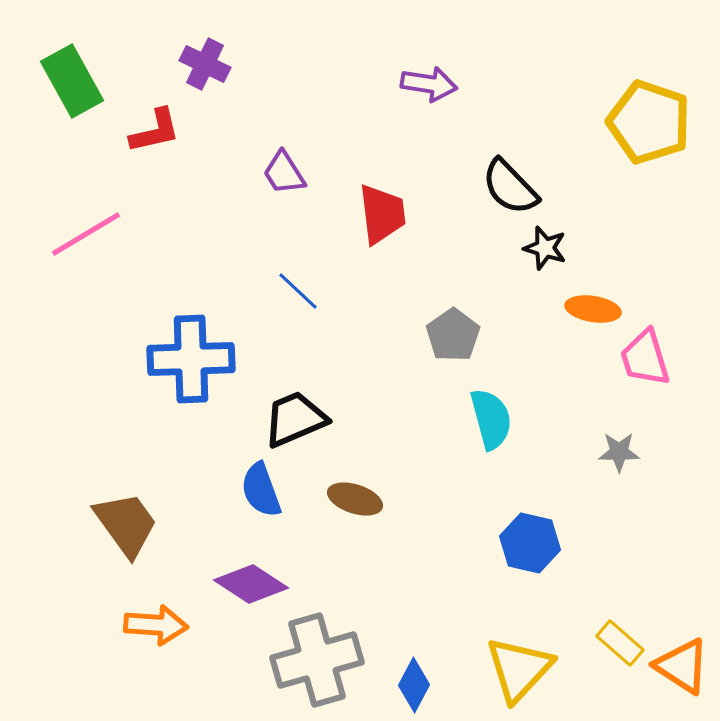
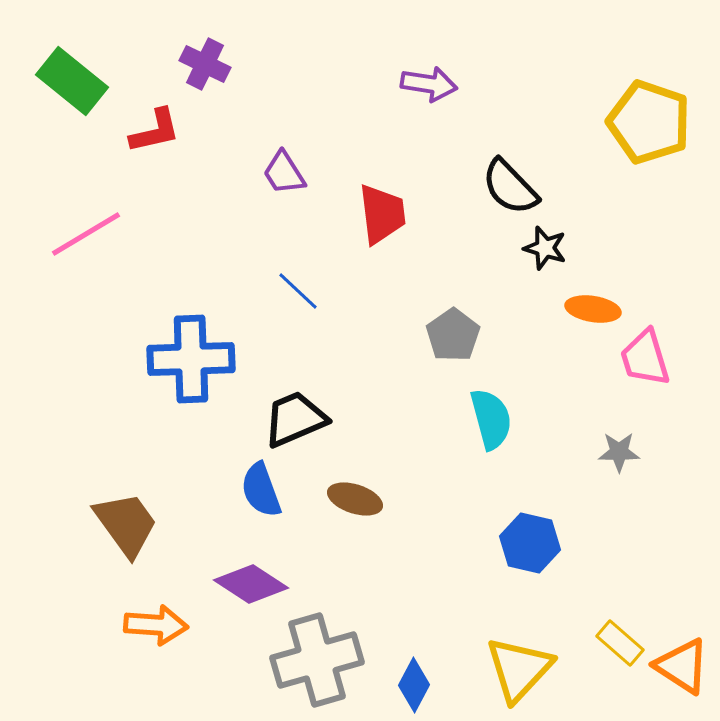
green rectangle: rotated 22 degrees counterclockwise
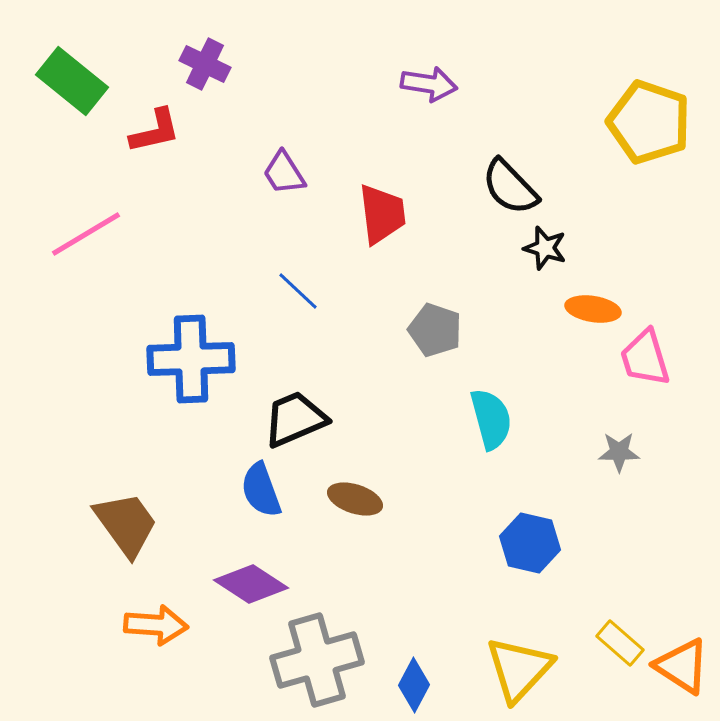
gray pentagon: moved 18 px left, 5 px up; rotated 18 degrees counterclockwise
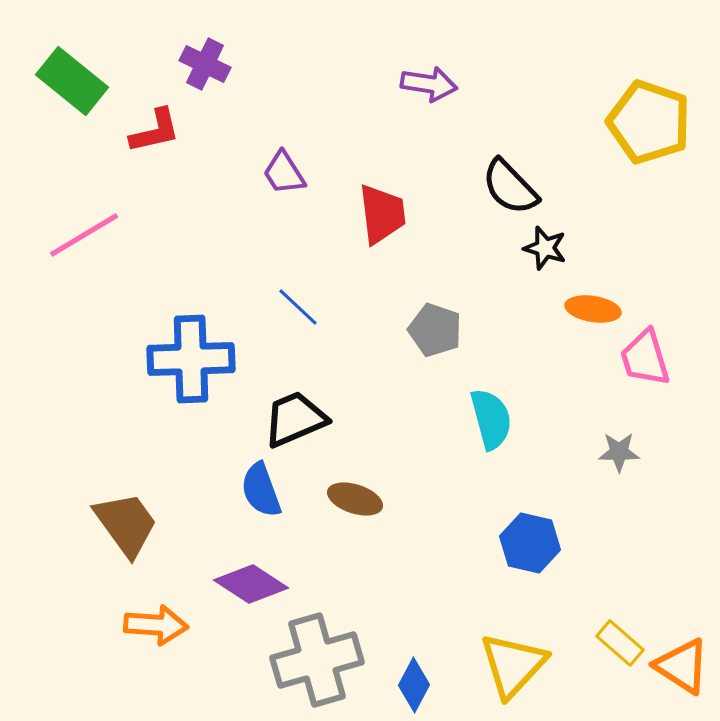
pink line: moved 2 px left, 1 px down
blue line: moved 16 px down
yellow triangle: moved 6 px left, 4 px up
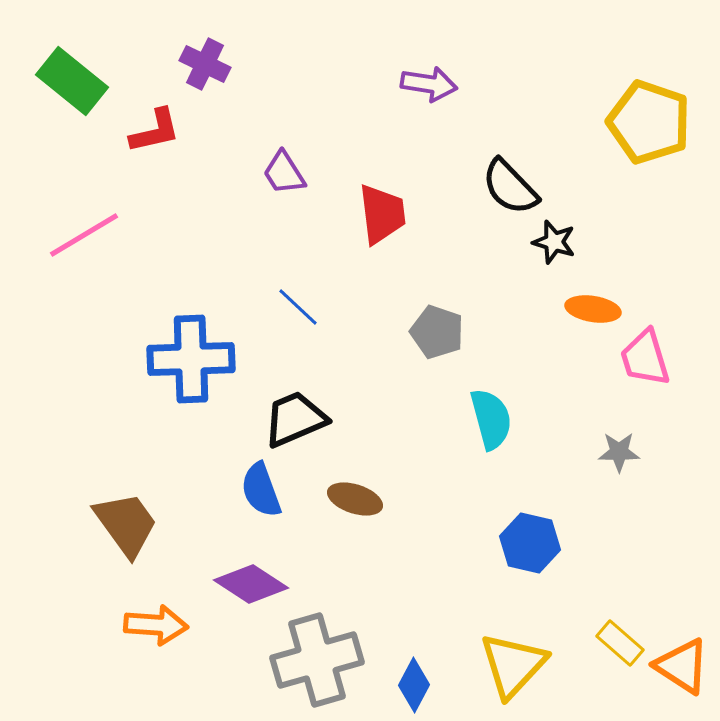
black star: moved 9 px right, 6 px up
gray pentagon: moved 2 px right, 2 px down
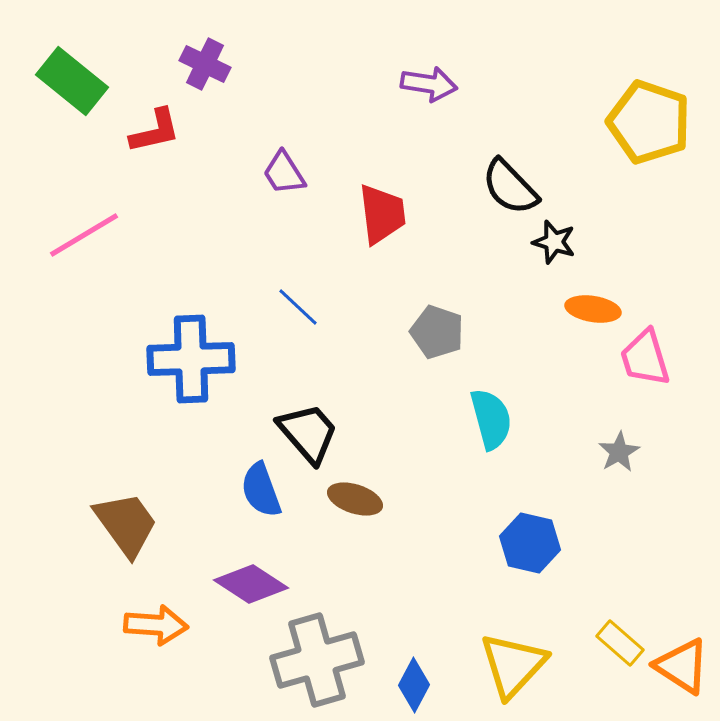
black trapezoid: moved 13 px right, 14 px down; rotated 72 degrees clockwise
gray star: rotated 30 degrees counterclockwise
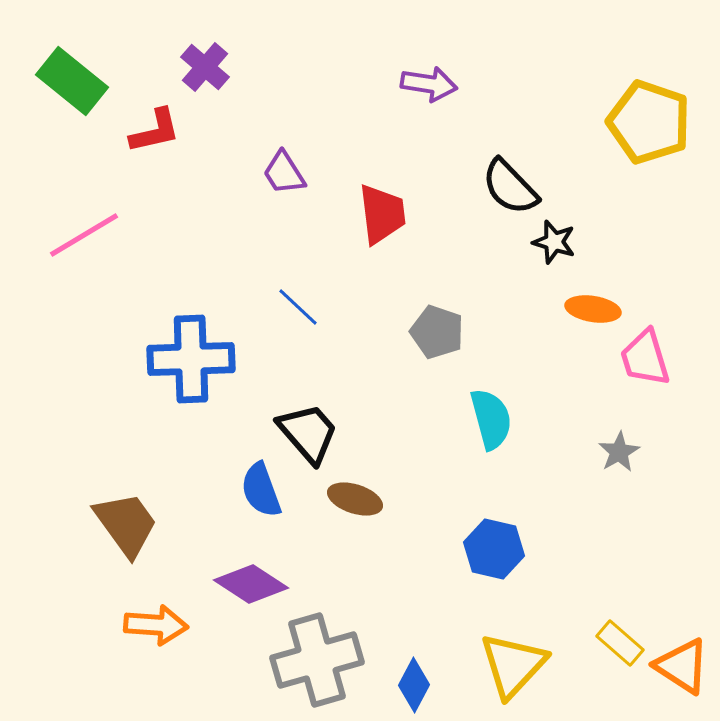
purple cross: moved 3 px down; rotated 15 degrees clockwise
blue hexagon: moved 36 px left, 6 px down
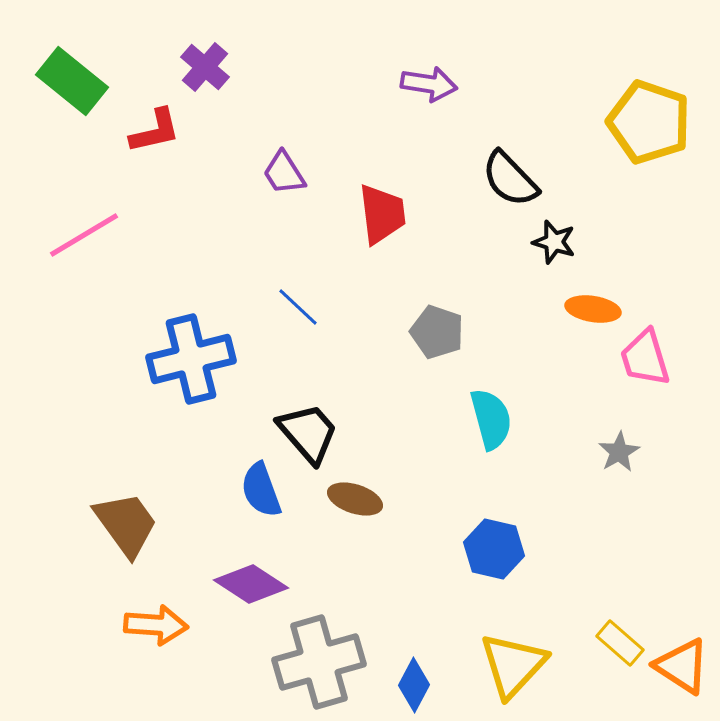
black semicircle: moved 8 px up
blue cross: rotated 12 degrees counterclockwise
gray cross: moved 2 px right, 2 px down
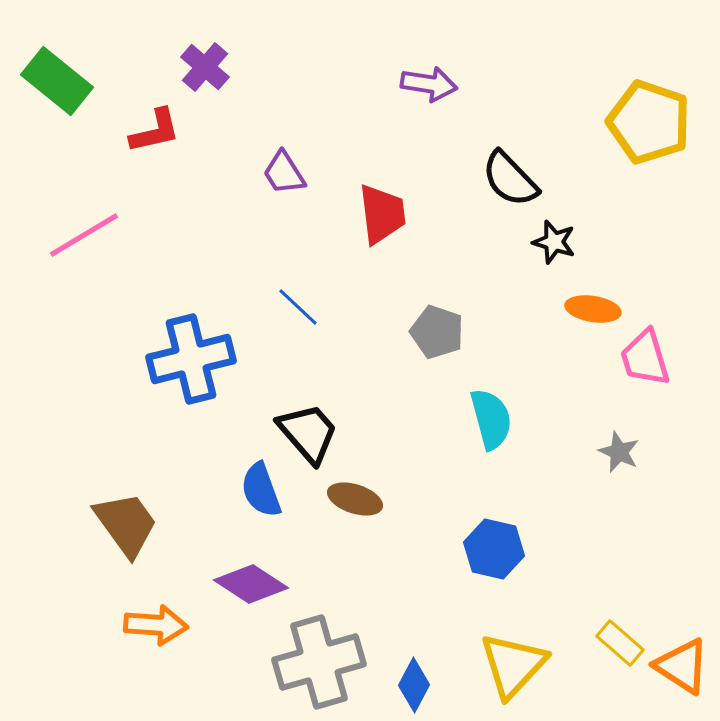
green rectangle: moved 15 px left
gray star: rotated 18 degrees counterclockwise
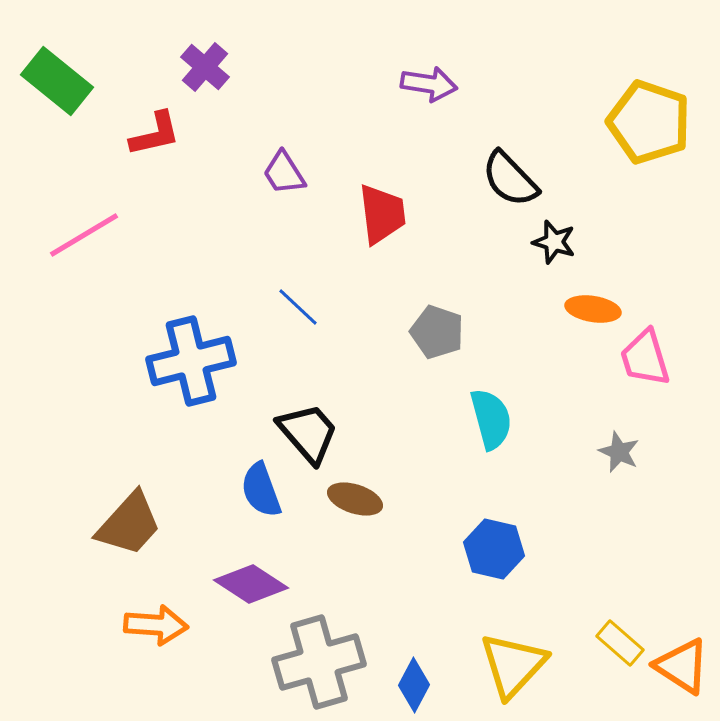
red L-shape: moved 3 px down
blue cross: moved 2 px down
brown trapezoid: moved 3 px right; rotated 78 degrees clockwise
